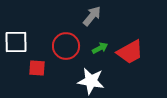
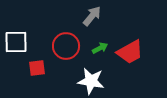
red square: rotated 12 degrees counterclockwise
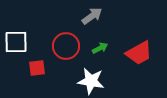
gray arrow: rotated 15 degrees clockwise
red trapezoid: moved 9 px right, 1 px down
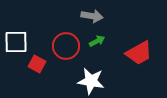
gray arrow: rotated 45 degrees clockwise
green arrow: moved 3 px left, 7 px up
red square: moved 4 px up; rotated 36 degrees clockwise
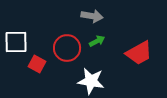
red circle: moved 1 px right, 2 px down
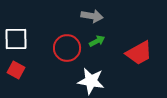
white square: moved 3 px up
red square: moved 21 px left, 6 px down
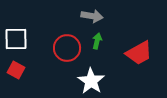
green arrow: rotated 49 degrees counterclockwise
white star: rotated 24 degrees clockwise
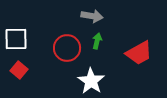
red square: moved 3 px right; rotated 12 degrees clockwise
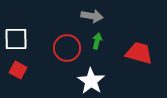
red trapezoid: rotated 136 degrees counterclockwise
red square: moved 1 px left; rotated 12 degrees counterclockwise
